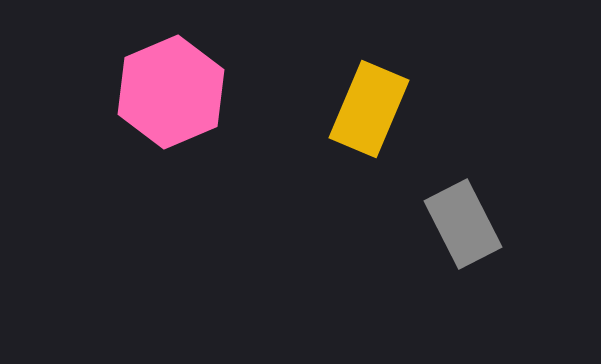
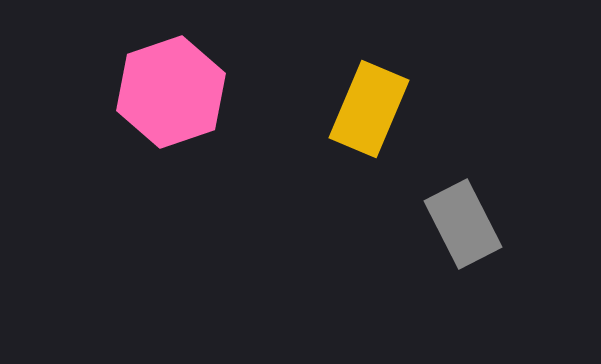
pink hexagon: rotated 4 degrees clockwise
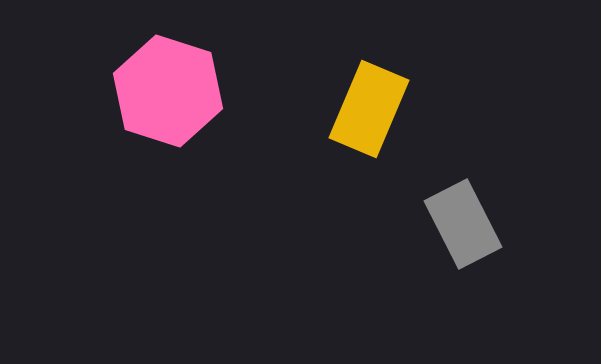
pink hexagon: moved 3 px left, 1 px up; rotated 23 degrees counterclockwise
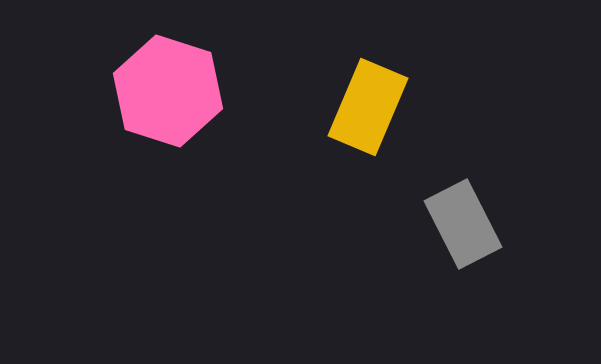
yellow rectangle: moved 1 px left, 2 px up
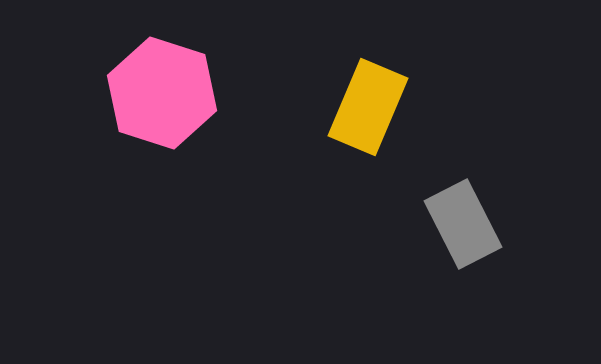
pink hexagon: moved 6 px left, 2 px down
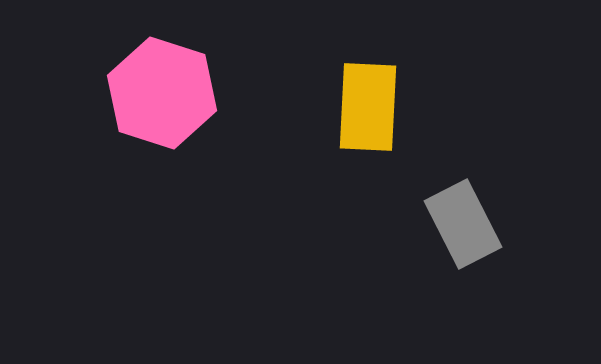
yellow rectangle: rotated 20 degrees counterclockwise
